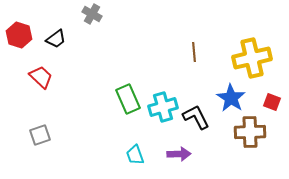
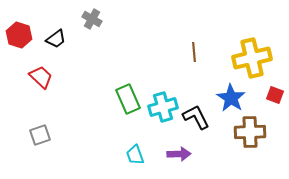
gray cross: moved 5 px down
red square: moved 3 px right, 7 px up
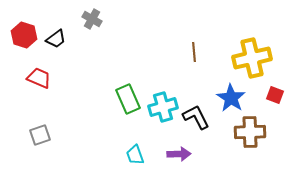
red hexagon: moved 5 px right
red trapezoid: moved 2 px left, 1 px down; rotated 20 degrees counterclockwise
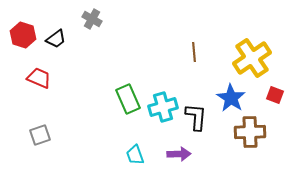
red hexagon: moved 1 px left
yellow cross: rotated 21 degrees counterclockwise
black L-shape: rotated 32 degrees clockwise
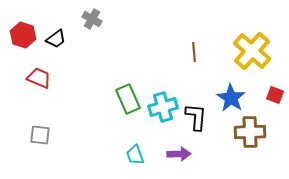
yellow cross: moved 7 px up; rotated 15 degrees counterclockwise
gray square: rotated 25 degrees clockwise
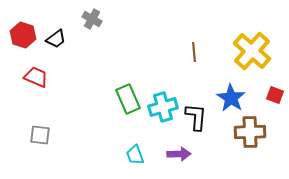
red trapezoid: moved 3 px left, 1 px up
